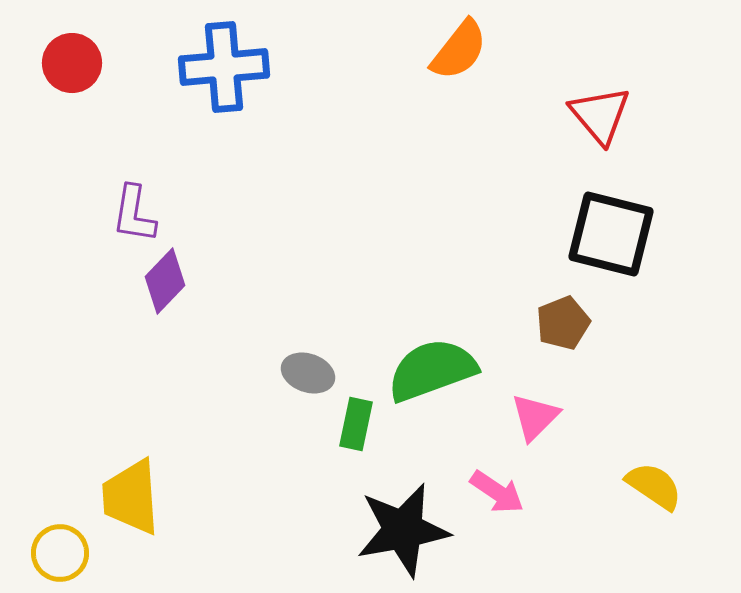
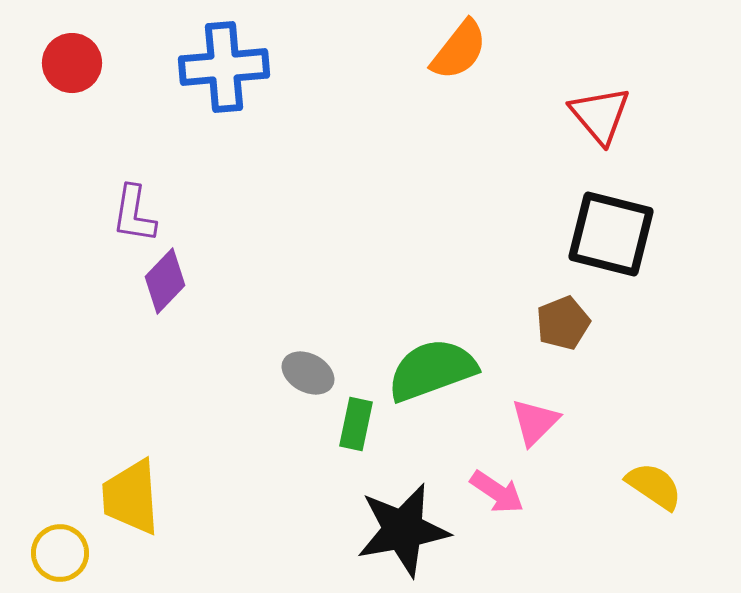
gray ellipse: rotated 9 degrees clockwise
pink triangle: moved 5 px down
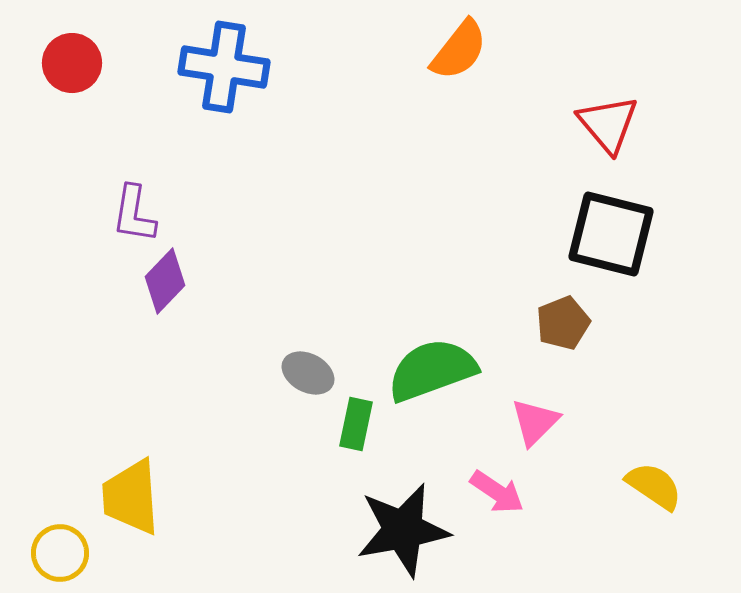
blue cross: rotated 14 degrees clockwise
red triangle: moved 8 px right, 9 px down
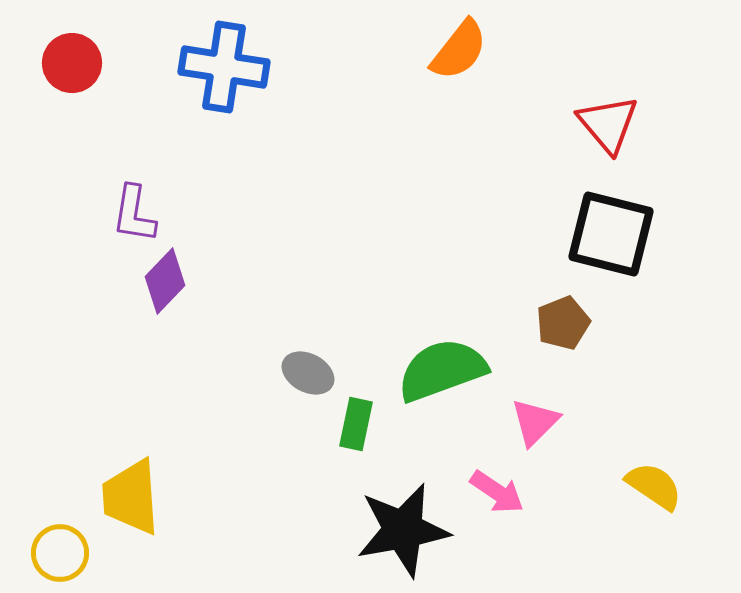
green semicircle: moved 10 px right
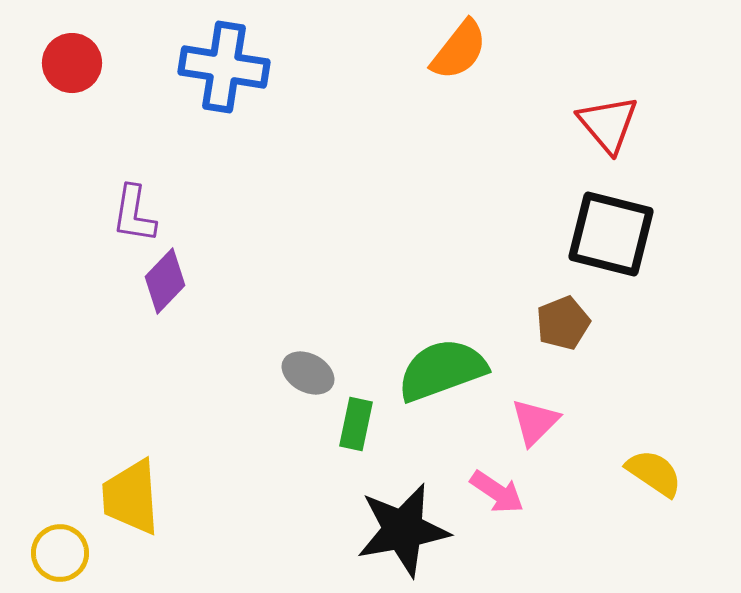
yellow semicircle: moved 13 px up
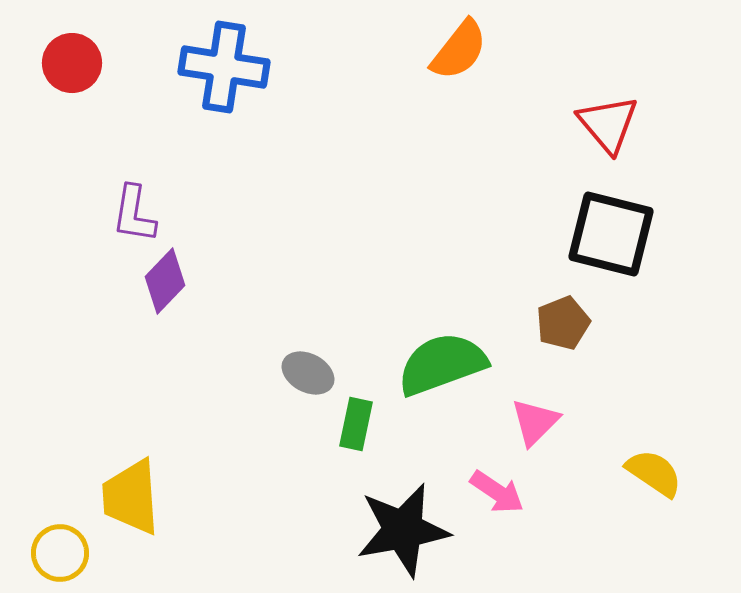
green semicircle: moved 6 px up
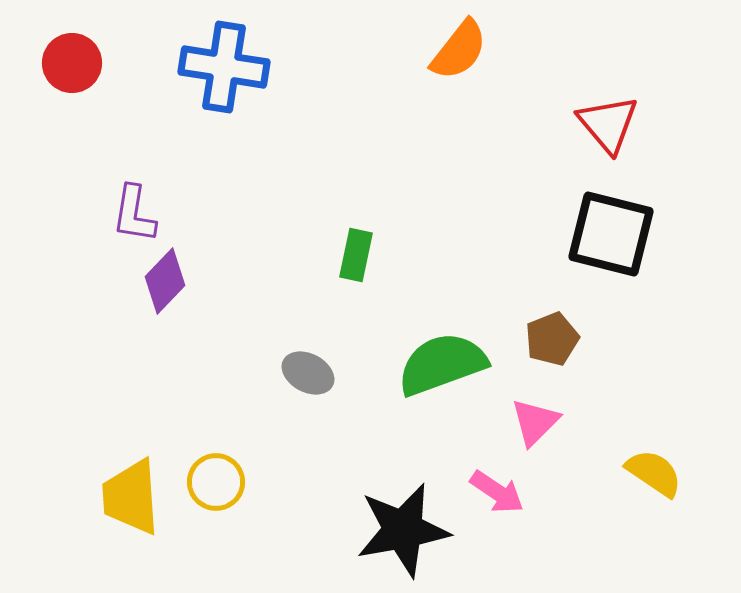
brown pentagon: moved 11 px left, 16 px down
green rectangle: moved 169 px up
yellow circle: moved 156 px right, 71 px up
